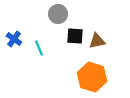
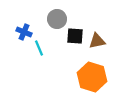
gray circle: moved 1 px left, 5 px down
blue cross: moved 10 px right, 7 px up; rotated 14 degrees counterclockwise
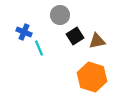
gray circle: moved 3 px right, 4 px up
black square: rotated 36 degrees counterclockwise
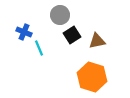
black square: moved 3 px left, 1 px up
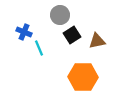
orange hexagon: moved 9 px left; rotated 16 degrees counterclockwise
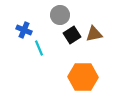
blue cross: moved 2 px up
brown triangle: moved 3 px left, 7 px up
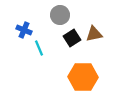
black square: moved 3 px down
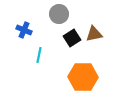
gray circle: moved 1 px left, 1 px up
cyan line: moved 7 px down; rotated 35 degrees clockwise
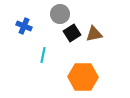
gray circle: moved 1 px right
blue cross: moved 4 px up
black square: moved 5 px up
cyan line: moved 4 px right
